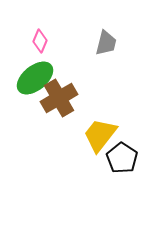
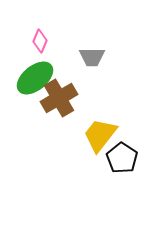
gray trapezoid: moved 14 px left, 14 px down; rotated 76 degrees clockwise
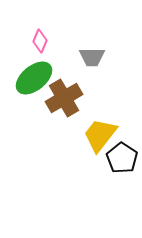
green ellipse: moved 1 px left
brown cross: moved 5 px right
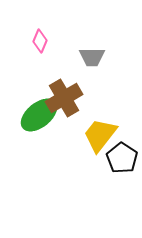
green ellipse: moved 5 px right, 37 px down
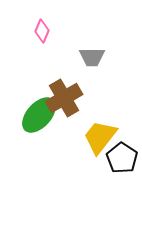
pink diamond: moved 2 px right, 10 px up
green ellipse: rotated 9 degrees counterclockwise
yellow trapezoid: moved 2 px down
